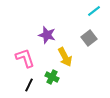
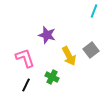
cyan line: rotated 32 degrees counterclockwise
gray square: moved 2 px right, 12 px down
yellow arrow: moved 4 px right, 1 px up
black line: moved 3 px left
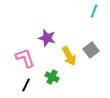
purple star: moved 3 px down
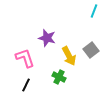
green cross: moved 7 px right
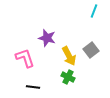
green cross: moved 9 px right
black line: moved 7 px right, 2 px down; rotated 72 degrees clockwise
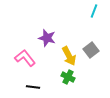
pink L-shape: rotated 20 degrees counterclockwise
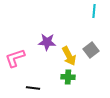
cyan line: rotated 16 degrees counterclockwise
purple star: moved 4 px down; rotated 12 degrees counterclockwise
pink L-shape: moved 10 px left; rotated 70 degrees counterclockwise
green cross: rotated 24 degrees counterclockwise
black line: moved 1 px down
